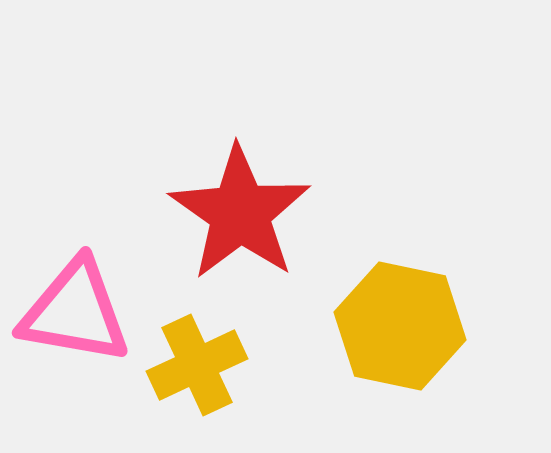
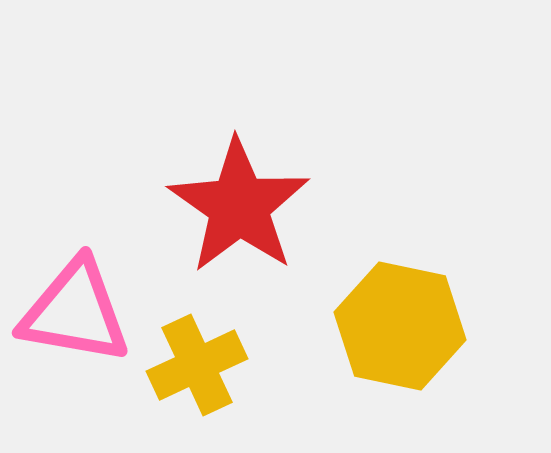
red star: moved 1 px left, 7 px up
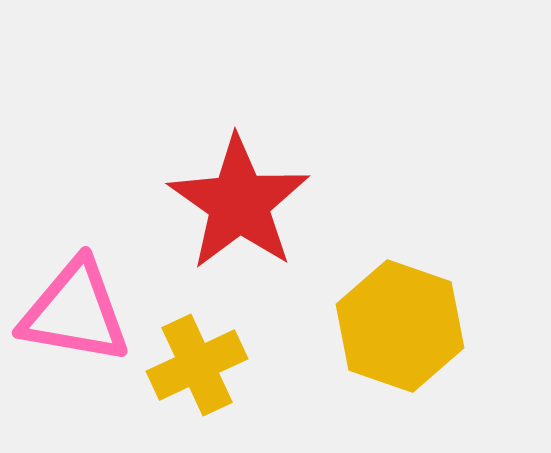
red star: moved 3 px up
yellow hexagon: rotated 7 degrees clockwise
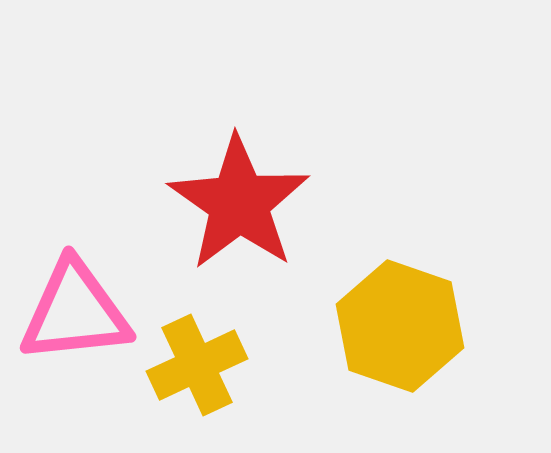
pink triangle: rotated 16 degrees counterclockwise
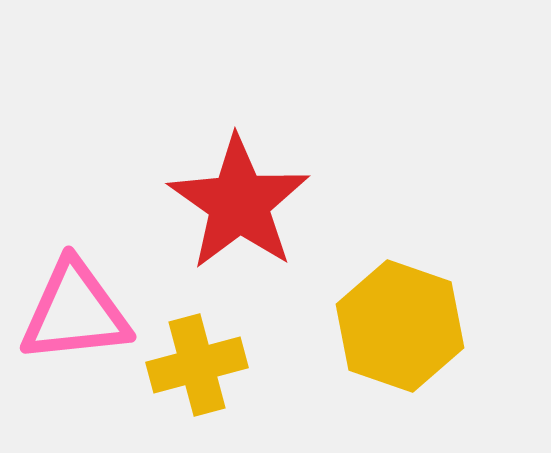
yellow cross: rotated 10 degrees clockwise
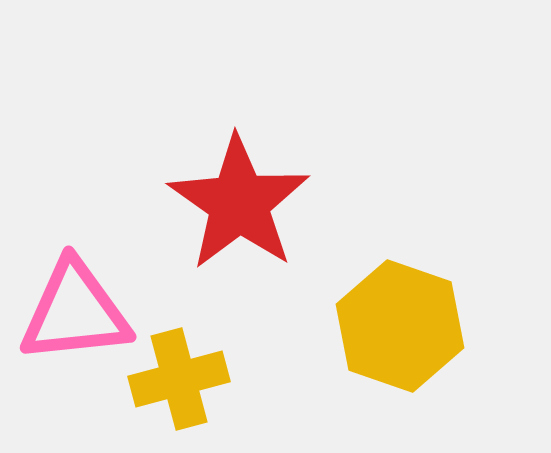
yellow cross: moved 18 px left, 14 px down
